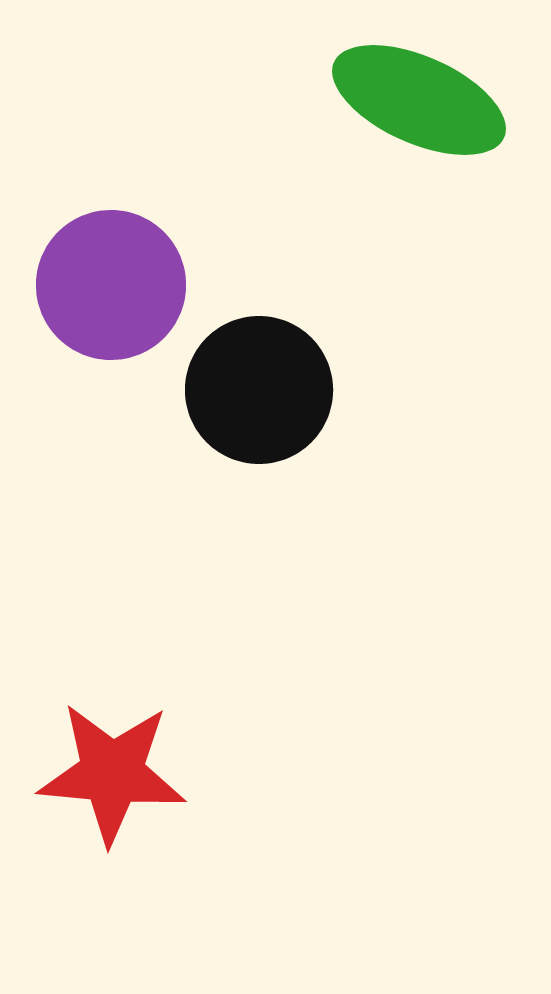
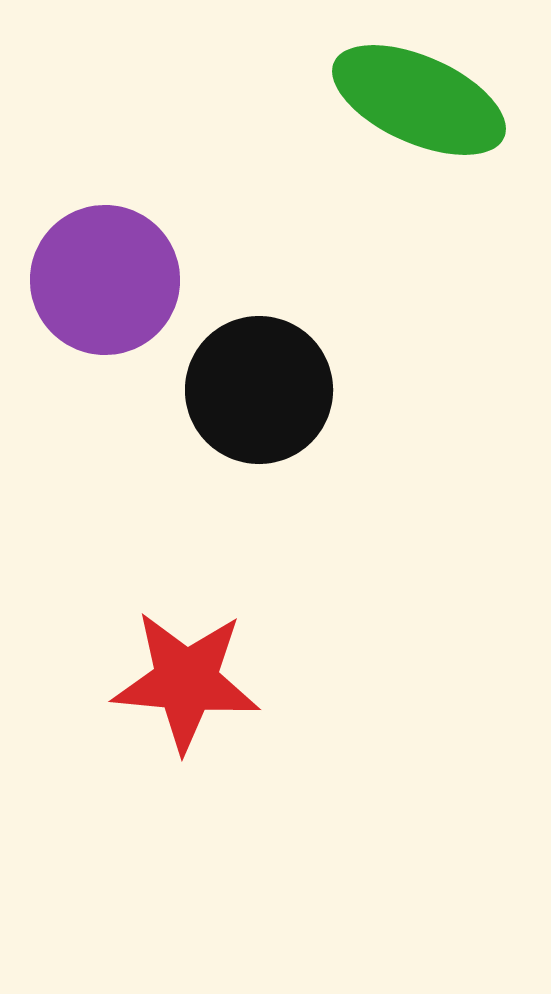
purple circle: moved 6 px left, 5 px up
red star: moved 74 px right, 92 px up
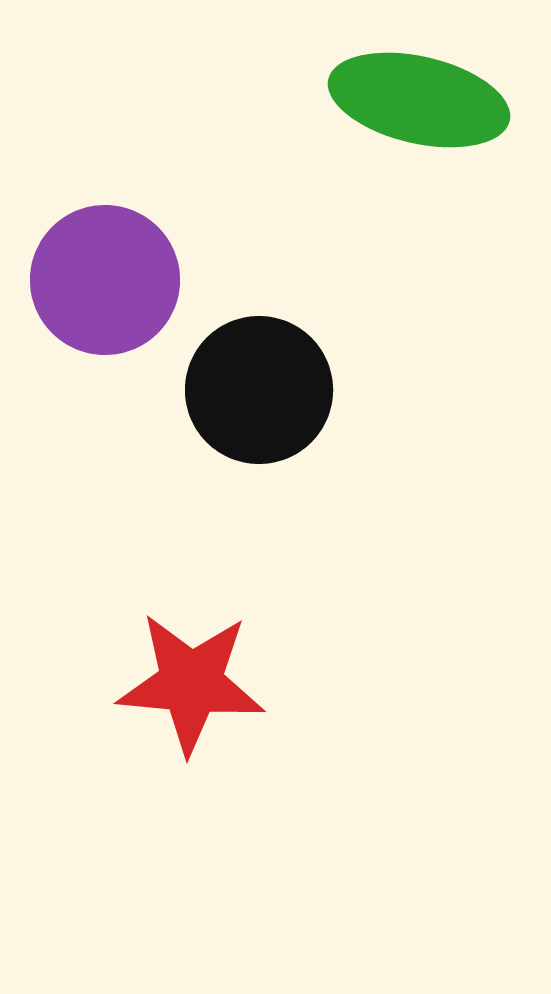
green ellipse: rotated 11 degrees counterclockwise
red star: moved 5 px right, 2 px down
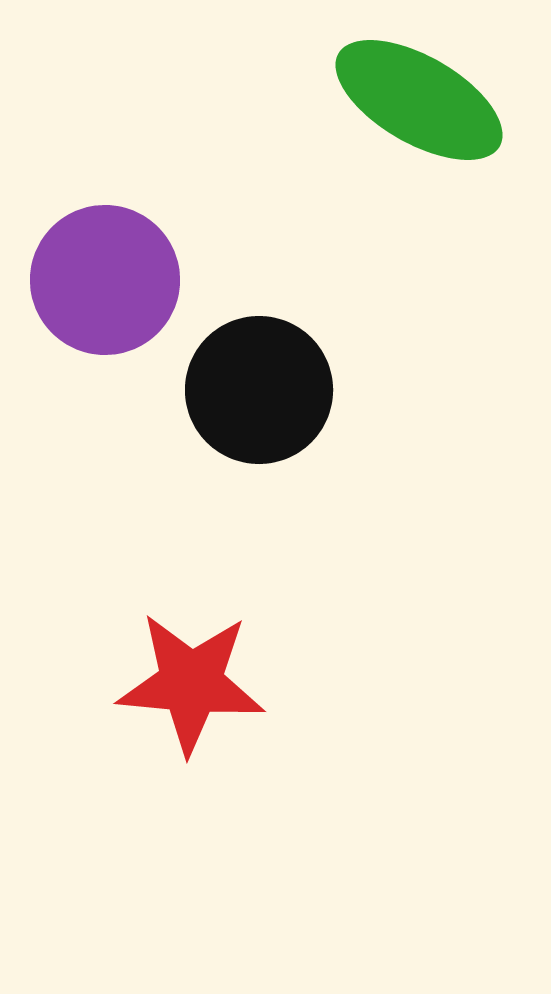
green ellipse: rotated 17 degrees clockwise
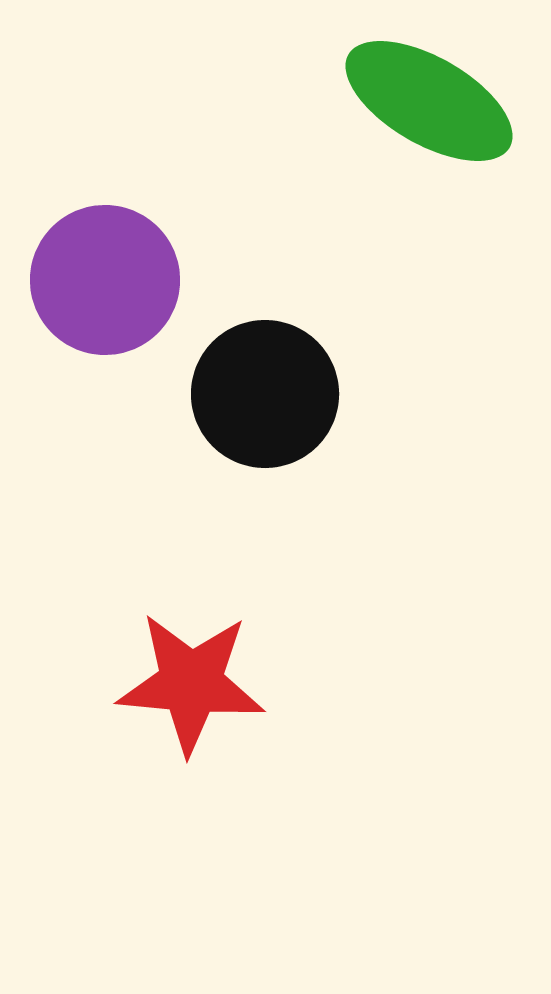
green ellipse: moved 10 px right, 1 px down
black circle: moved 6 px right, 4 px down
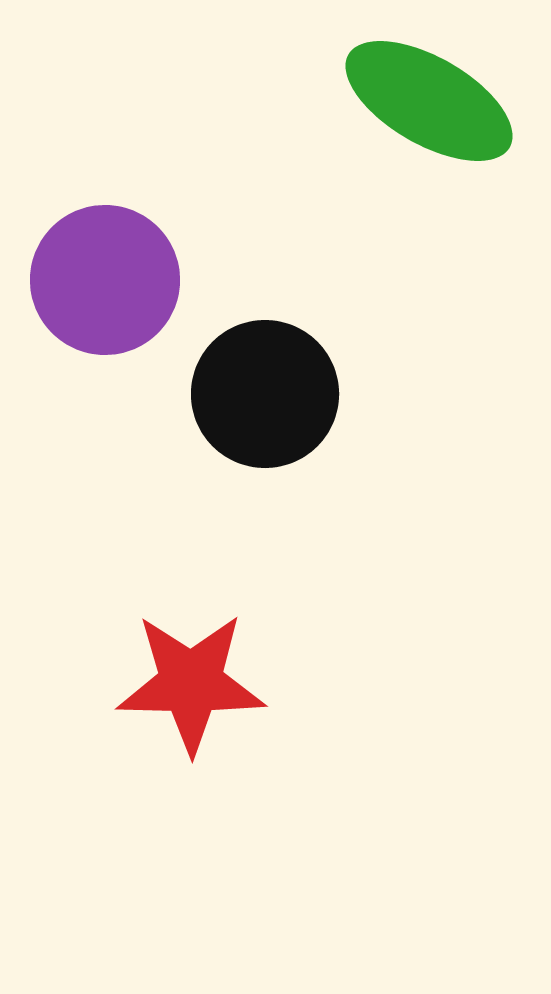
red star: rotated 4 degrees counterclockwise
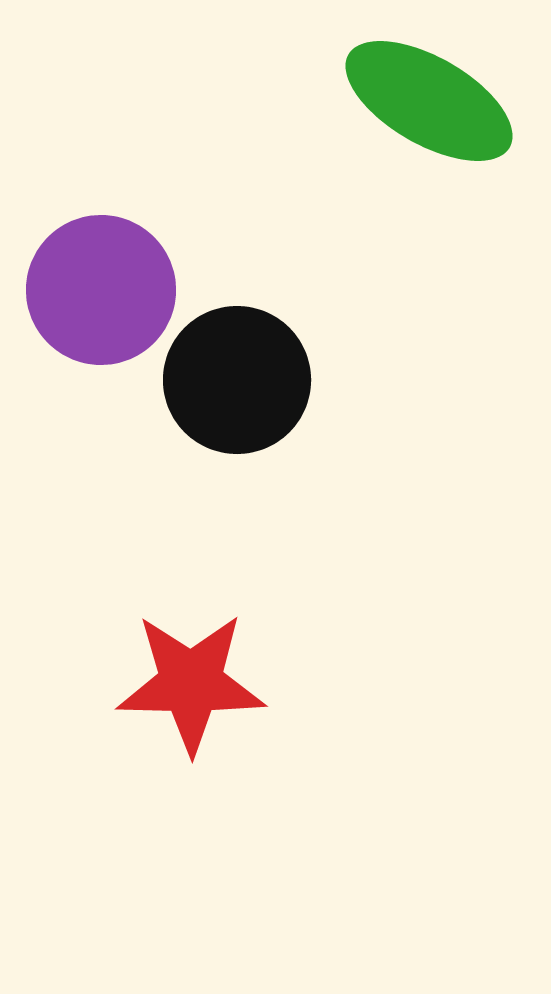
purple circle: moved 4 px left, 10 px down
black circle: moved 28 px left, 14 px up
